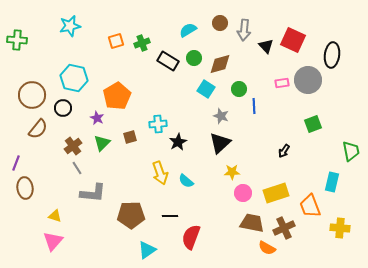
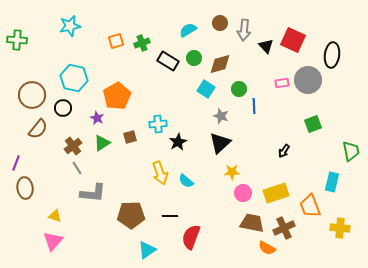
green triangle at (102, 143): rotated 12 degrees clockwise
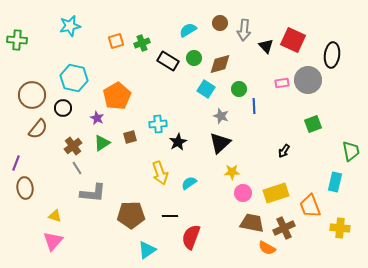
cyan semicircle at (186, 181): moved 3 px right, 2 px down; rotated 105 degrees clockwise
cyan rectangle at (332, 182): moved 3 px right
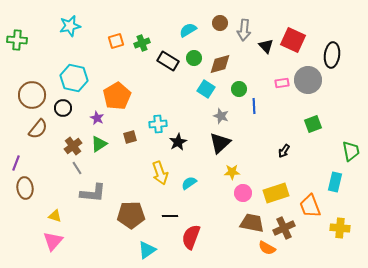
green triangle at (102, 143): moved 3 px left, 1 px down
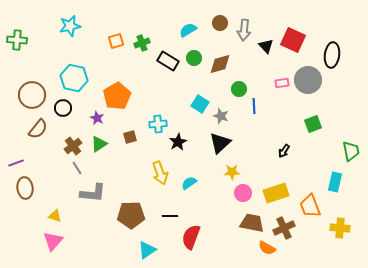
cyan square at (206, 89): moved 6 px left, 15 px down
purple line at (16, 163): rotated 49 degrees clockwise
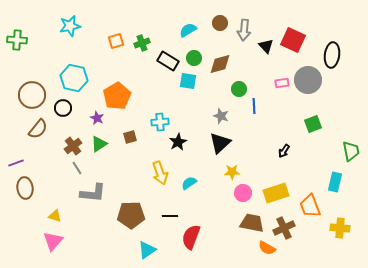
cyan square at (200, 104): moved 12 px left, 23 px up; rotated 24 degrees counterclockwise
cyan cross at (158, 124): moved 2 px right, 2 px up
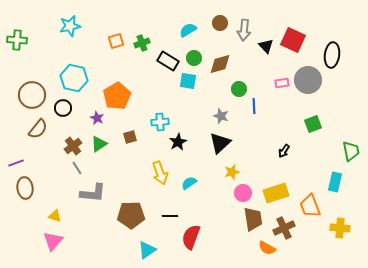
yellow star at (232, 172): rotated 14 degrees counterclockwise
brown trapezoid at (252, 223): moved 1 px right, 4 px up; rotated 70 degrees clockwise
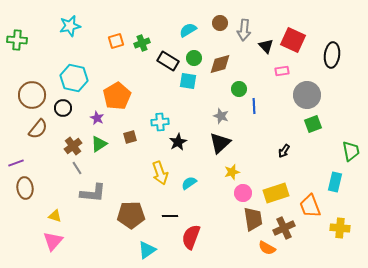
gray circle at (308, 80): moved 1 px left, 15 px down
pink rectangle at (282, 83): moved 12 px up
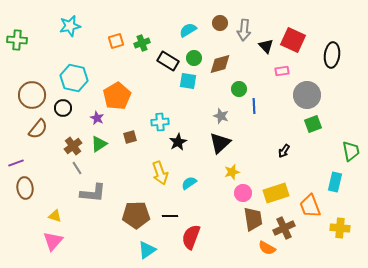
brown pentagon at (131, 215): moved 5 px right
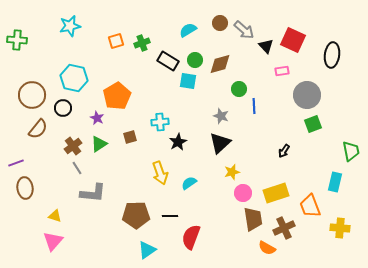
gray arrow at (244, 30): rotated 55 degrees counterclockwise
green circle at (194, 58): moved 1 px right, 2 px down
